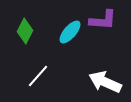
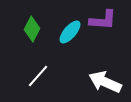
green diamond: moved 7 px right, 2 px up
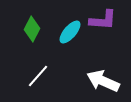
white arrow: moved 2 px left, 1 px up
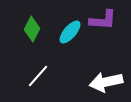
white arrow: moved 3 px right, 1 px down; rotated 36 degrees counterclockwise
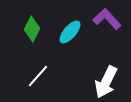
purple L-shape: moved 4 px right, 1 px up; rotated 136 degrees counterclockwise
white arrow: rotated 52 degrees counterclockwise
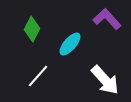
cyan ellipse: moved 12 px down
white arrow: moved 1 px left, 2 px up; rotated 68 degrees counterclockwise
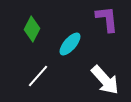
purple L-shape: rotated 36 degrees clockwise
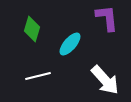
purple L-shape: moved 1 px up
green diamond: rotated 10 degrees counterclockwise
white line: rotated 35 degrees clockwise
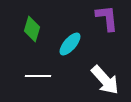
white line: rotated 15 degrees clockwise
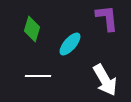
white arrow: rotated 12 degrees clockwise
